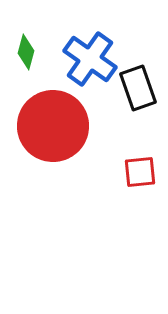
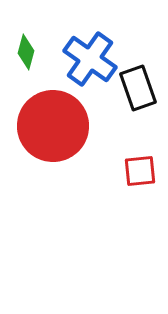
red square: moved 1 px up
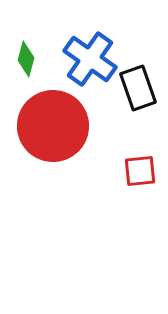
green diamond: moved 7 px down
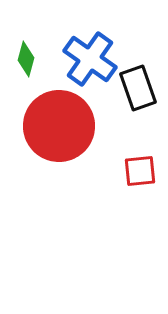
red circle: moved 6 px right
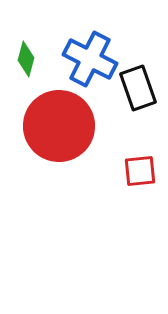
blue cross: rotated 8 degrees counterclockwise
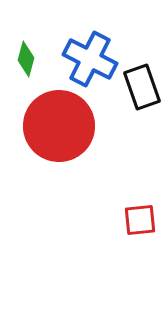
black rectangle: moved 4 px right, 1 px up
red square: moved 49 px down
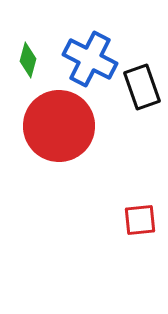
green diamond: moved 2 px right, 1 px down
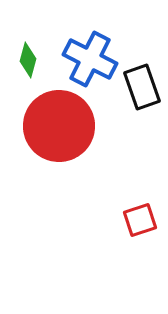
red square: rotated 12 degrees counterclockwise
